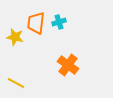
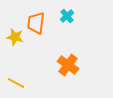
cyan cross: moved 8 px right, 6 px up; rotated 24 degrees counterclockwise
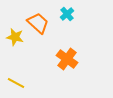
cyan cross: moved 2 px up
orange trapezoid: moved 2 px right; rotated 125 degrees clockwise
orange cross: moved 1 px left, 6 px up
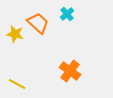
yellow star: moved 3 px up
orange cross: moved 3 px right, 12 px down
yellow line: moved 1 px right, 1 px down
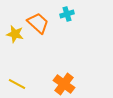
cyan cross: rotated 24 degrees clockwise
orange cross: moved 6 px left, 13 px down
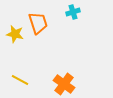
cyan cross: moved 6 px right, 2 px up
orange trapezoid: rotated 30 degrees clockwise
yellow line: moved 3 px right, 4 px up
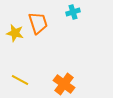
yellow star: moved 1 px up
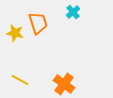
cyan cross: rotated 24 degrees counterclockwise
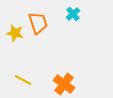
cyan cross: moved 2 px down
yellow line: moved 3 px right
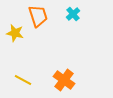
orange trapezoid: moved 7 px up
orange cross: moved 4 px up
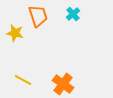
orange cross: moved 1 px left, 4 px down
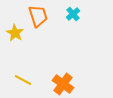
yellow star: rotated 18 degrees clockwise
